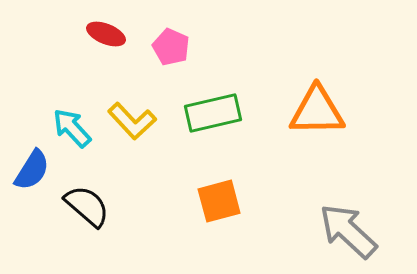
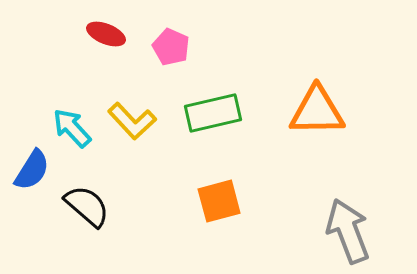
gray arrow: rotated 26 degrees clockwise
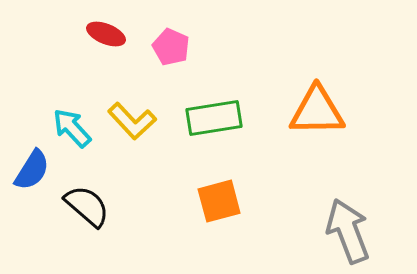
green rectangle: moved 1 px right, 5 px down; rotated 4 degrees clockwise
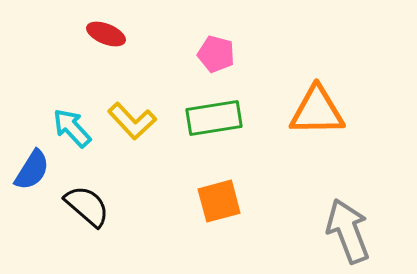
pink pentagon: moved 45 px right, 7 px down; rotated 9 degrees counterclockwise
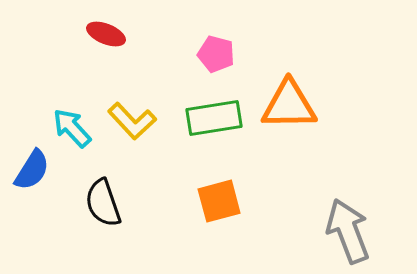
orange triangle: moved 28 px left, 6 px up
black semicircle: moved 16 px right, 3 px up; rotated 150 degrees counterclockwise
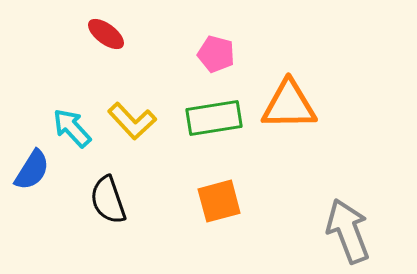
red ellipse: rotated 15 degrees clockwise
black semicircle: moved 5 px right, 3 px up
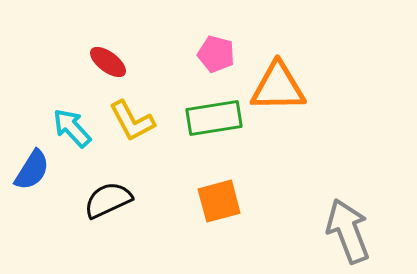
red ellipse: moved 2 px right, 28 px down
orange triangle: moved 11 px left, 18 px up
yellow L-shape: rotated 15 degrees clockwise
black semicircle: rotated 84 degrees clockwise
